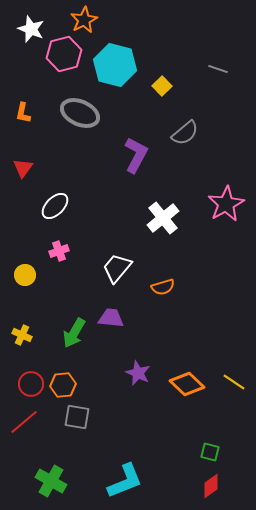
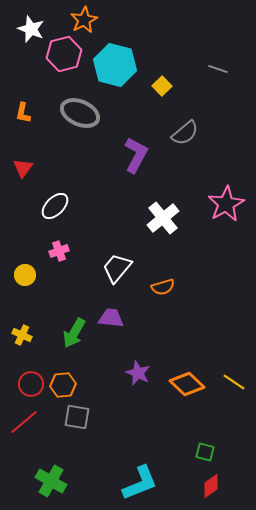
green square: moved 5 px left
cyan L-shape: moved 15 px right, 2 px down
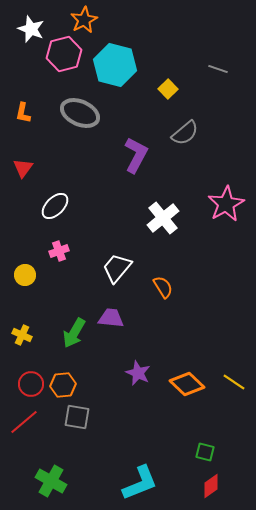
yellow square: moved 6 px right, 3 px down
orange semicircle: rotated 105 degrees counterclockwise
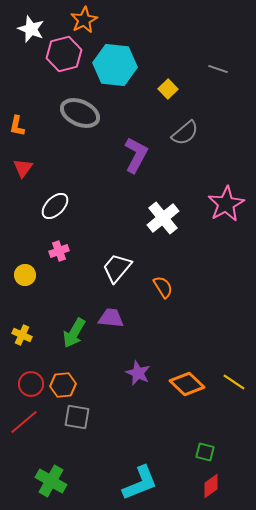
cyan hexagon: rotated 9 degrees counterclockwise
orange L-shape: moved 6 px left, 13 px down
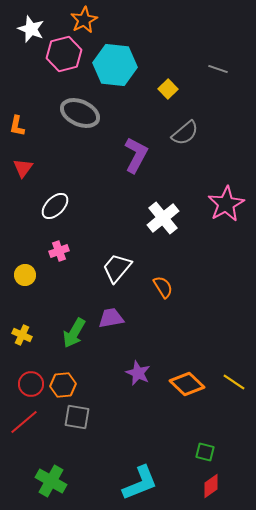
purple trapezoid: rotated 16 degrees counterclockwise
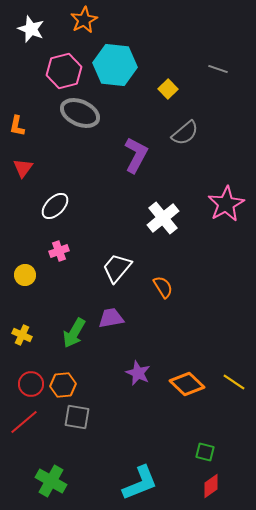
pink hexagon: moved 17 px down
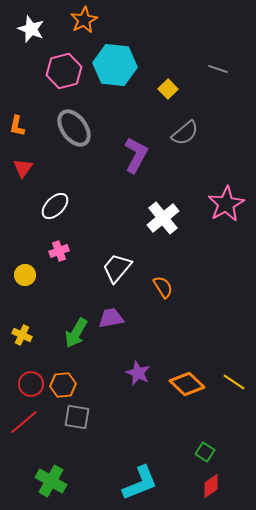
gray ellipse: moved 6 px left, 15 px down; rotated 30 degrees clockwise
green arrow: moved 2 px right
green square: rotated 18 degrees clockwise
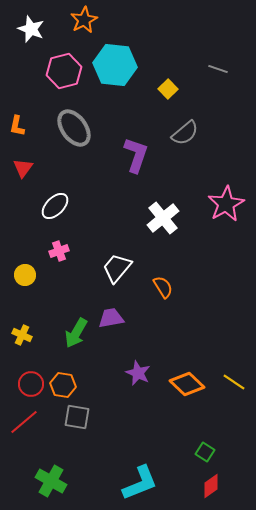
purple L-shape: rotated 9 degrees counterclockwise
orange hexagon: rotated 15 degrees clockwise
